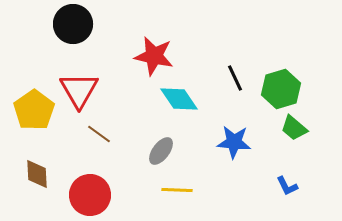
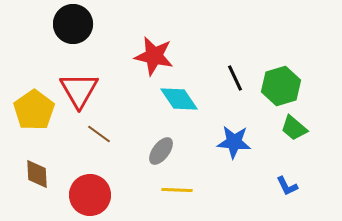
green hexagon: moved 3 px up
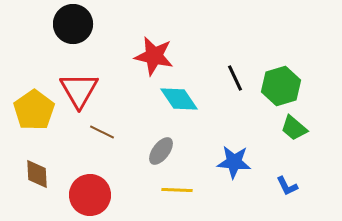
brown line: moved 3 px right, 2 px up; rotated 10 degrees counterclockwise
blue star: moved 20 px down
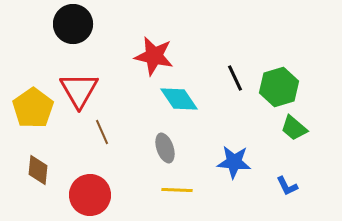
green hexagon: moved 2 px left, 1 px down
yellow pentagon: moved 1 px left, 2 px up
brown line: rotated 40 degrees clockwise
gray ellipse: moved 4 px right, 3 px up; rotated 56 degrees counterclockwise
brown diamond: moved 1 px right, 4 px up; rotated 8 degrees clockwise
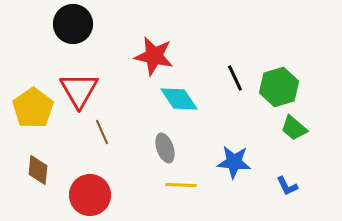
yellow line: moved 4 px right, 5 px up
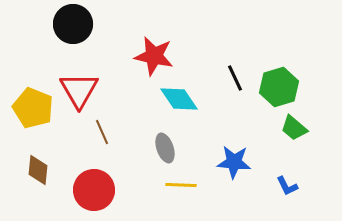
yellow pentagon: rotated 15 degrees counterclockwise
red circle: moved 4 px right, 5 px up
